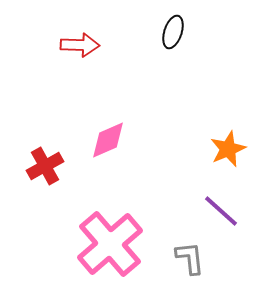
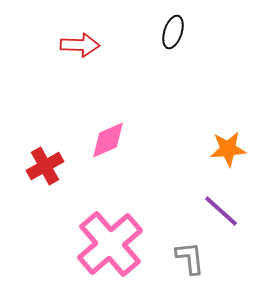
orange star: rotated 18 degrees clockwise
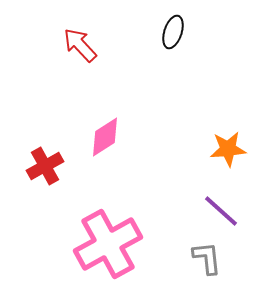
red arrow: rotated 135 degrees counterclockwise
pink diamond: moved 3 px left, 3 px up; rotated 9 degrees counterclockwise
pink cross: moved 2 px left; rotated 12 degrees clockwise
gray L-shape: moved 17 px right
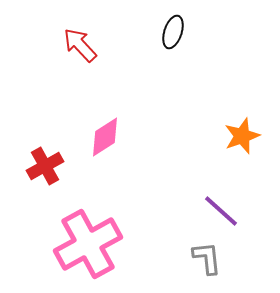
orange star: moved 14 px right, 13 px up; rotated 15 degrees counterclockwise
pink cross: moved 20 px left
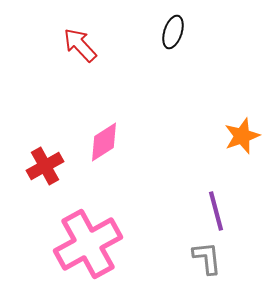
pink diamond: moved 1 px left, 5 px down
purple line: moved 5 px left; rotated 33 degrees clockwise
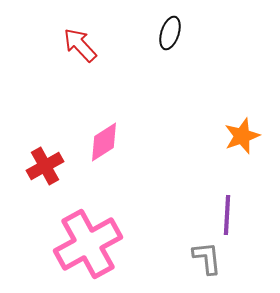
black ellipse: moved 3 px left, 1 px down
purple line: moved 11 px right, 4 px down; rotated 18 degrees clockwise
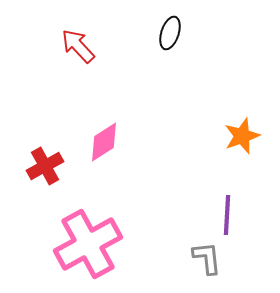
red arrow: moved 2 px left, 1 px down
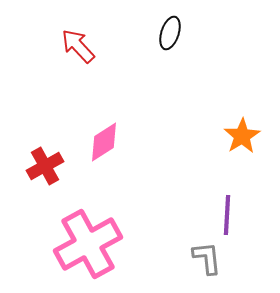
orange star: rotated 12 degrees counterclockwise
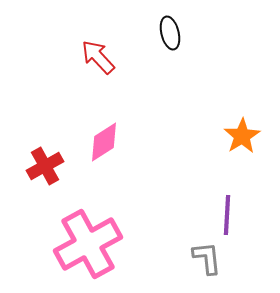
black ellipse: rotated 32 degrees counterclockwise
red arrow: moved 20 px right, 11 px down
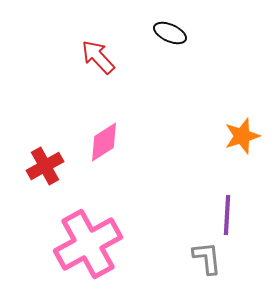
black ellipse: rotated 52 degrees counterclockwise
orange star: rotated 15 degrees clockwise
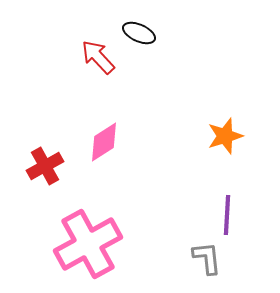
black ellipse: moved 31 px left
orange star: moved 17 px left
